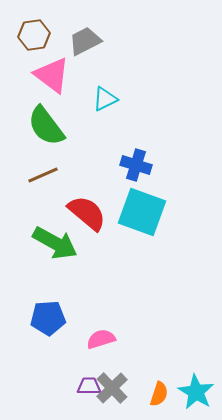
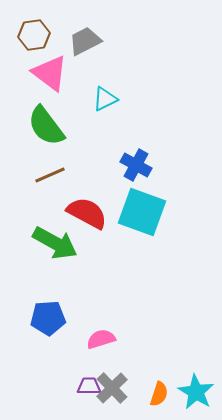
pink triangle: moved 2 px left, 2 px up
blue cross: rotated 12 degrees clockwise
brown line: moved 7 px right
red semicircle: rotated 12 degrees counterclockwise
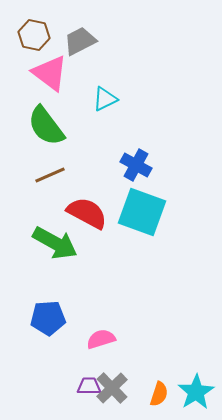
brown hexagon: rotated 20 degrees clockwise
gray trapezoid: moved 5 px left
cyan star: rotated 9 degrees clockwise
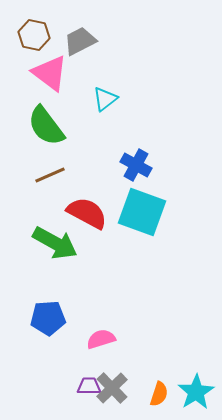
cyan triangle: rotated 12 degrees counterclockwise
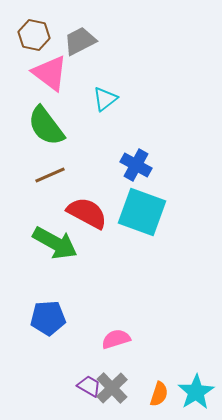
pink semicircle: moved 15 px right
purple trapezoid: rotated 30 degrees clockwise
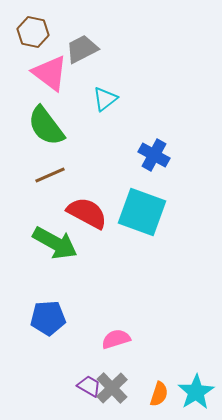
brown hexagon: moved 1 px left, 3 px up
gray trapezoid: moved 2 px right, 8 px down
blue cross: moved 18 px right, 10 px up
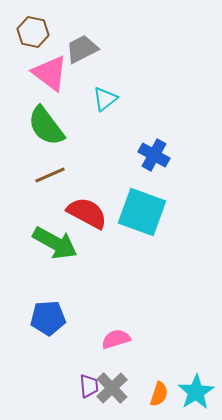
purple trapezoid: rotated 55 degrees clockwise
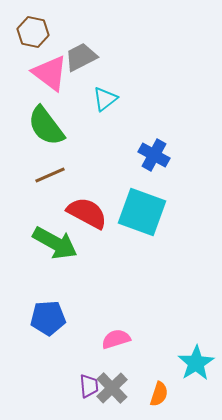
gray trapezoid: moved 1 px left, 8 px down
cyan star: moved 29 px up
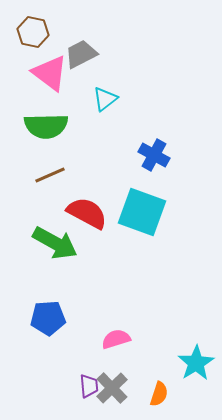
gray trapezoid: moved 3 px up
green semicircle: rotated 54 degrees counterclockwise
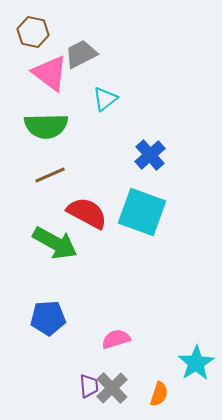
blue cross: moved 4 px left; rotated 20 degrees clockwise
